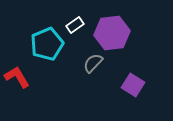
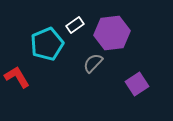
purple square: moved 4 px right, 1 px up; rotated 25 degrees clockwise
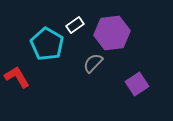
cyan pentagon: rotated 20 degrees counterclockwise
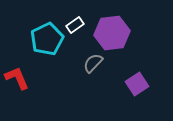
cyan pentagon: moved 5 px up; rotated 16 degrees clockwise
red L-shape: moved 1 px down; rotated 8 degrees clockwise
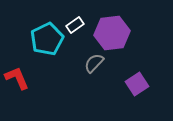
gray semicircle: moved 1 px right
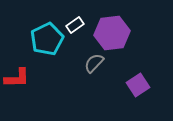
red L-shape: rotated 112 degrees clockwise
purple square: moved 1 px right, 1 px down
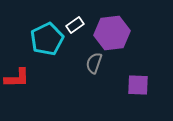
gray semicircle: rotated 25 degrees counterclockwise
purple square: rotated 35 degrees clockwise
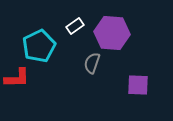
white rectangle: moved 1 px down
purple hexagon: rotated 12 degrees clockwise
cyan pentagon: moved 8 px left, 7 px down
gray semicircle: moved 2 px left
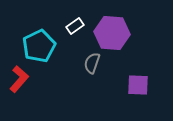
red L-shape: moved 2 px right, 1 px down; rotated 48 degrees counterclockwise
